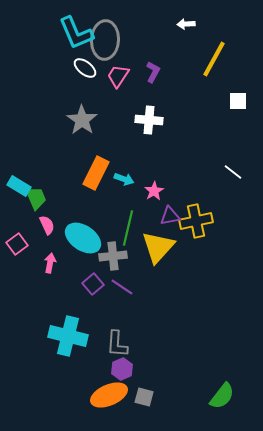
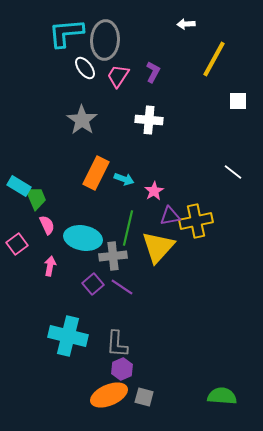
cyan L-shape: moved 10 px left; rotated 108 degrees clockwise
white ellipse: rotated 15 degrees clockwise
cyan ellipse: rotated 24 degrees counterclockwise
pink arrow: moved 3 px down
green semicircle: rotated 124 degrees counterclockwise
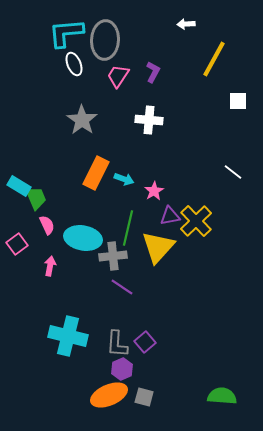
white ellipse: moved 11 px left, 4 px up; rotated 15 degrees clockwise
yellow cross: rotated 32 degrees counterclockwise
purple square: moved 52 px right, 58 px down
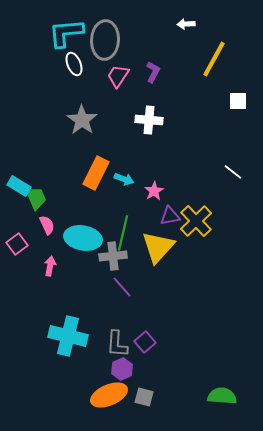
green line: moved 5 px left, 5 px down
purple line: rotated 15 degrees clockwise
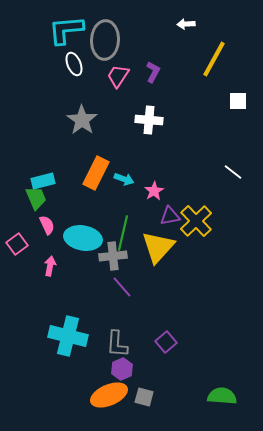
cyan L-shape: moved 3 px up
cyan rectangle: moved 24 px right, 5 px up; rotated 45 degrees counterclockwise
purple square: moved 21 px right
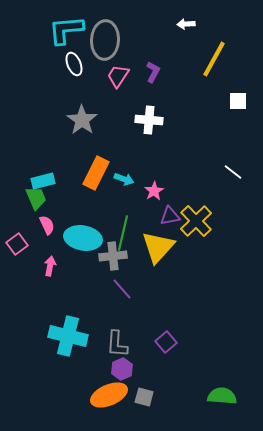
purple line: moved 2 px down
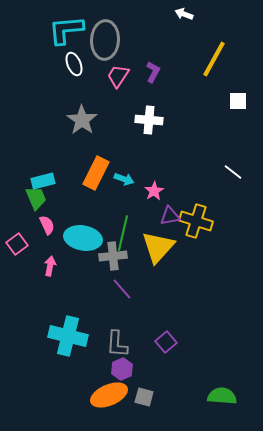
white arrow: moved 2 px left, 10 px up; rotated 24 degrees clockwise
yellow cross: rotated 28 degrees counterclockwise
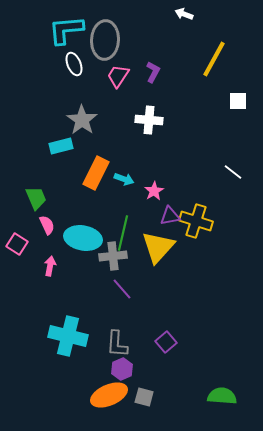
cyan rectangle: moved 18 px right, 35 px up
pink square: rotated 20 degrees counterclockwise
